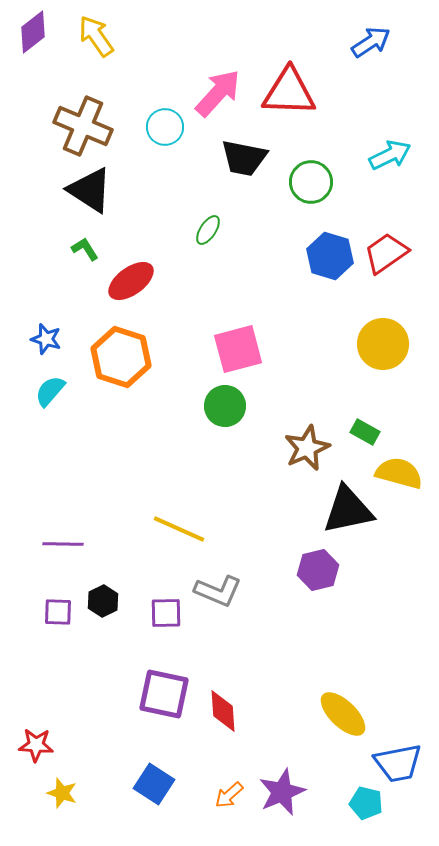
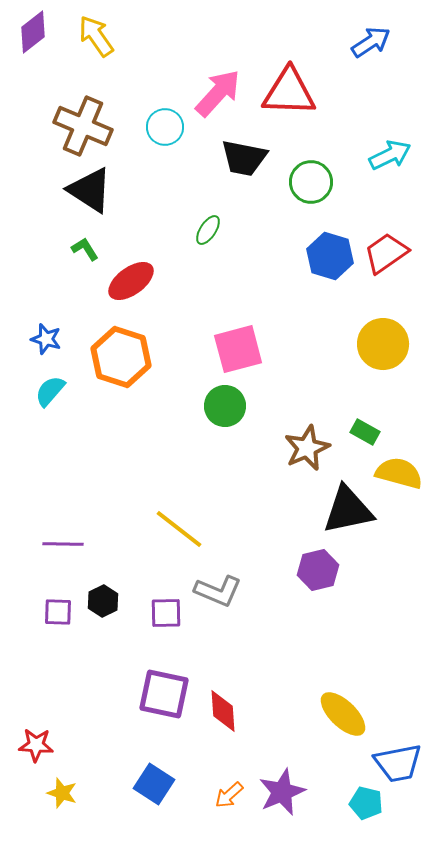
yellow line at (179, 529): rotated 14 degrees clockwise
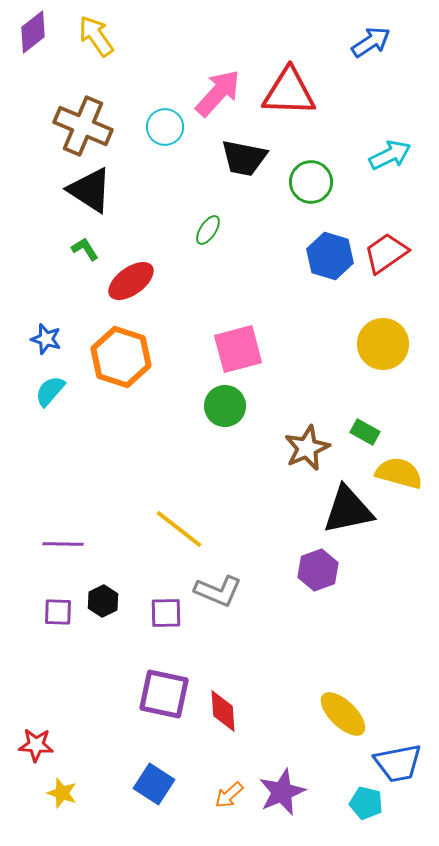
purple hexagon at (318, 570): rotated 6 degrees counterclockwise
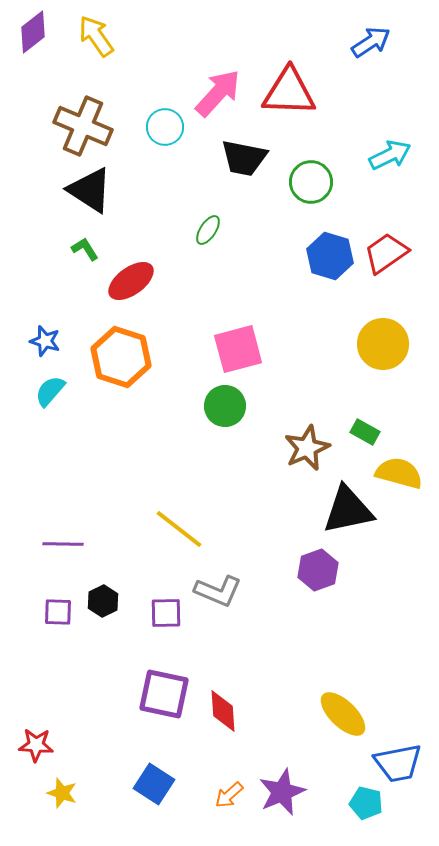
blue star at (46, 339): moved 1 px left, 2 px down
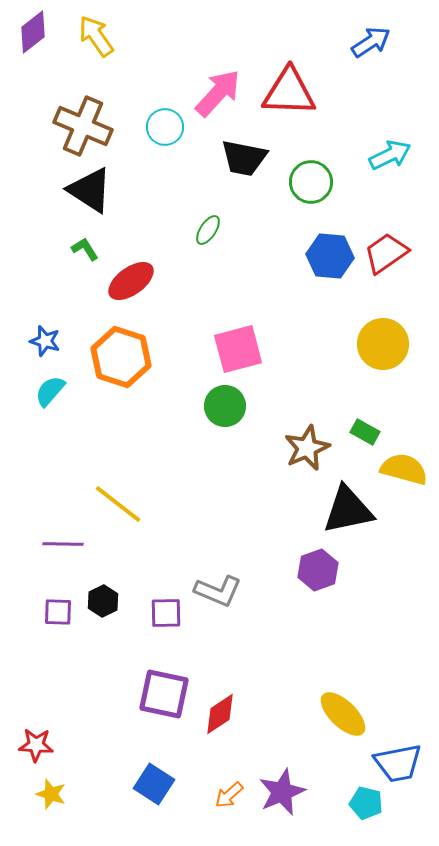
blue hexagon at (330, 256): rotated 12 degrees counterclockwise
yellow semicircle at (399, 473): moved 5 px right, 4 px up
yellow line at (179, 529): moved 61 px left, 25 px up
red diamond at (223, 711): moved 3 px left, 3 px down; rotated 60 degrees clockwise
yellow star at (62, 793): moved 11 px left, 1 px down
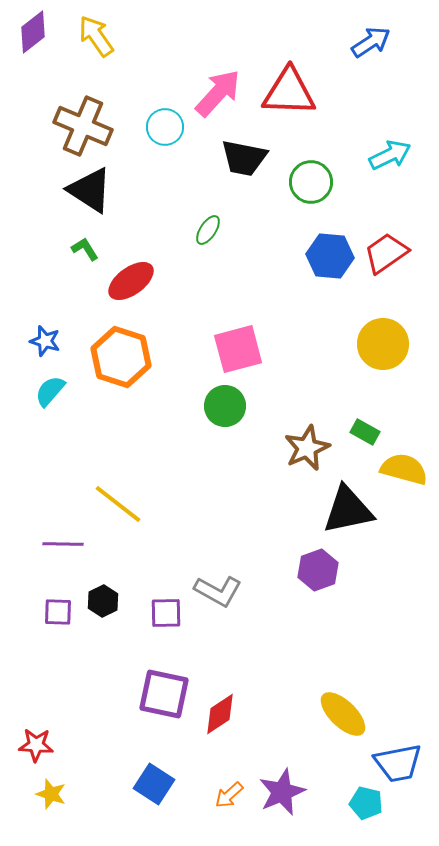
gray L-shape at (218, 591): rotated 6 degrees clockwise
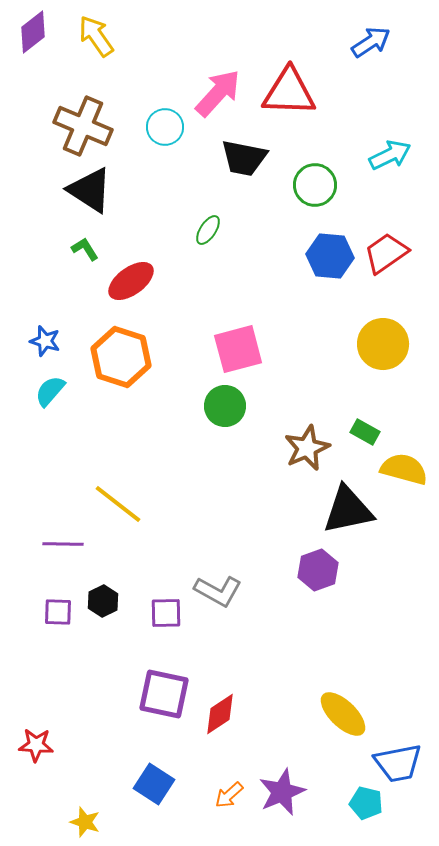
green circle at (311, 182): moved 4 px right, 3 px down
yellow star at (51, 794): moved 34 px right, 28 px down
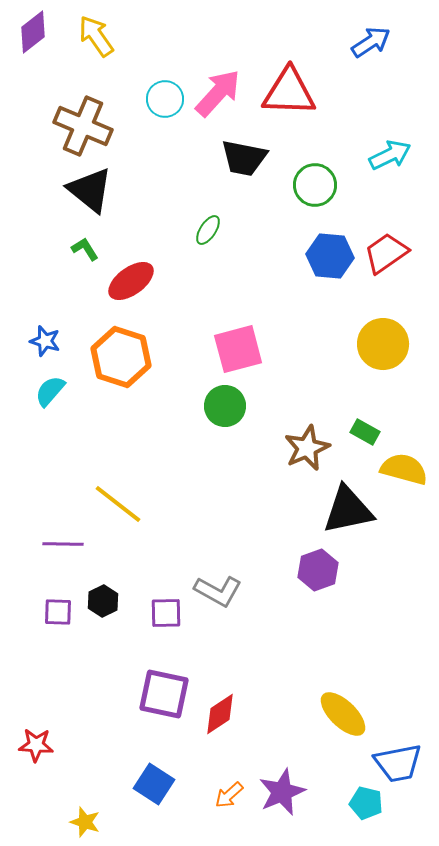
cyan circle at (165, 127): moved 28 px up
black triangle at (90, 190): rotated 6 degrees clockwise
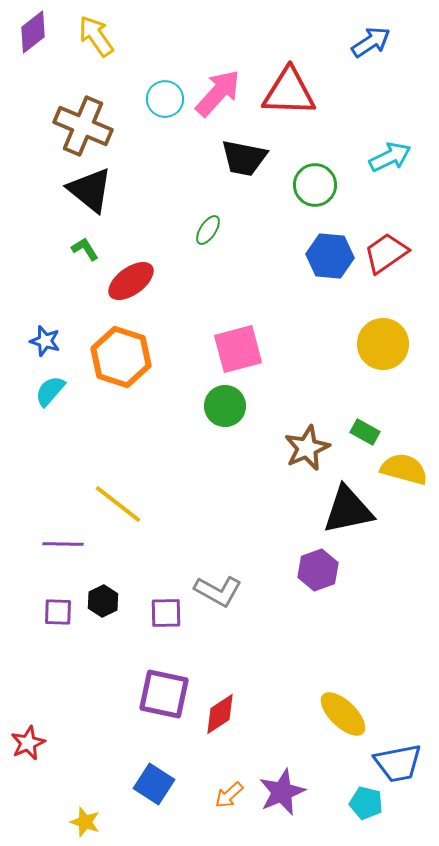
cyan arrow at (390, 155): moved 2 px down
red star at (36, 745): moved 8 px left, 2 px up; rotated 28 degrees counterclockwise
